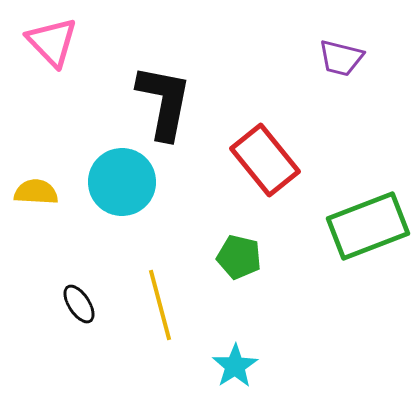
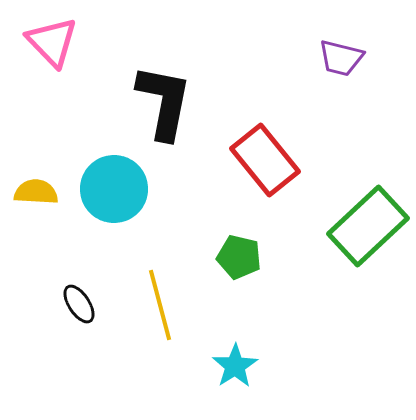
cyan circle: moved 8 px left, 7 px down
green rectangle: rotated 22 degrees counterclockwise
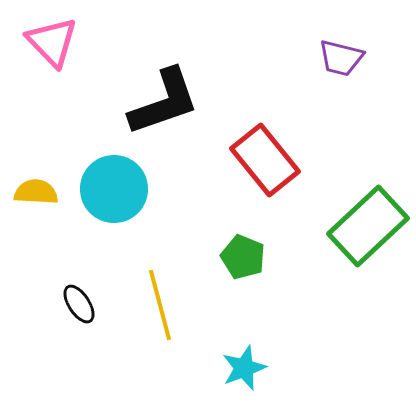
black L-shape: rotated 60 degrees clockwise
green pentagon: moved 4 px right; rotated 9 degrees clockwise
cyan star: moved 9 px right, 2 px down; rotated 12 degrees clockwise
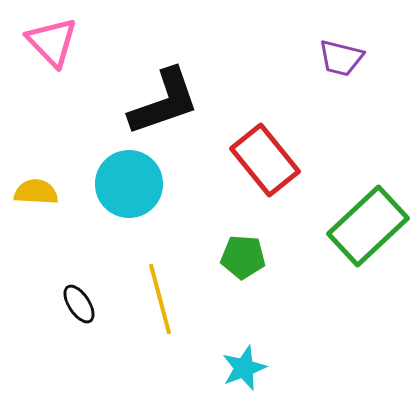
cyan circle: moved 15 px right, 5 px up
green pentagon: rotated 18 degrees counterclockwise
yellow line: moved 6 px up
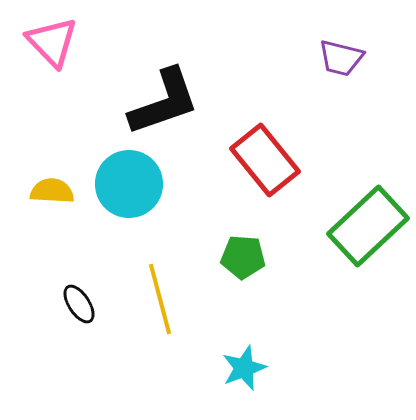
yellow semicircle: moved 16 px right, 1 px up
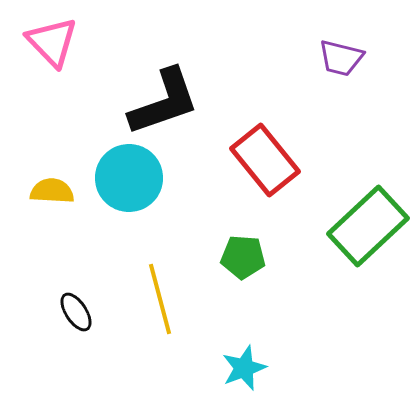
cyan circle: moved 6 px up
black ellipse: moved 3 px left, 8 px down
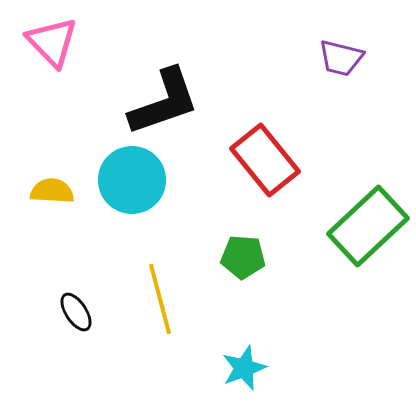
cyan circle: moved 3 px right, 2 px down
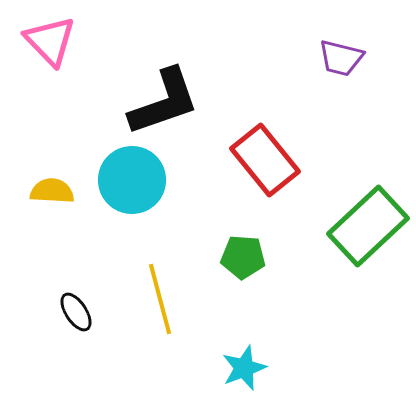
pink triangle: moved 2 px left, 1 px up
